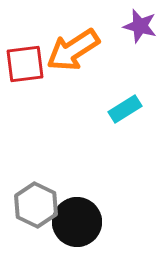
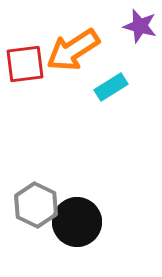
cyan rectangle: moved 14 px left, 22 px up
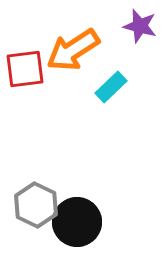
red square: moved 5 px down
cyan rectangle: rotated 12 degrees counterclockwise
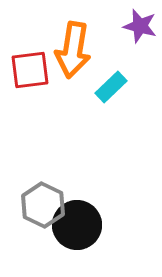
orange arrow: rotated 48 degrees counterclockwise
red square: moved 5 px right, 1 px down
gray hexagon: moved 7 px right
black circle: moved 3 px down
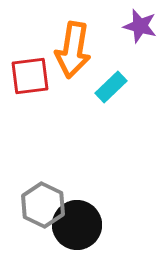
red square: moved 6 px down
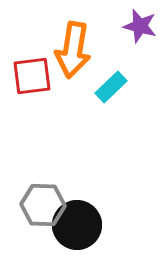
red square: moved 2 px right
gray hexagon: rotated 24 degrees counterclockwise
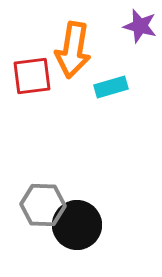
cyan rectangle: rotated 28 degrees clockwise
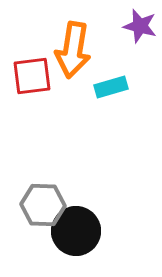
black circle: moved 1 px left, 6 px down
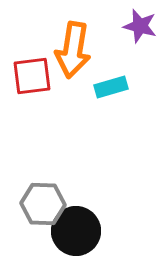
gray hexagon: moved 1 px up
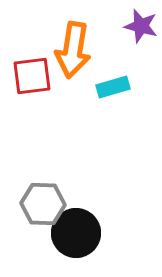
purple star: moved 1 px right
cyan rectangle: moved 2 px right
black circle: moved 2 px down
